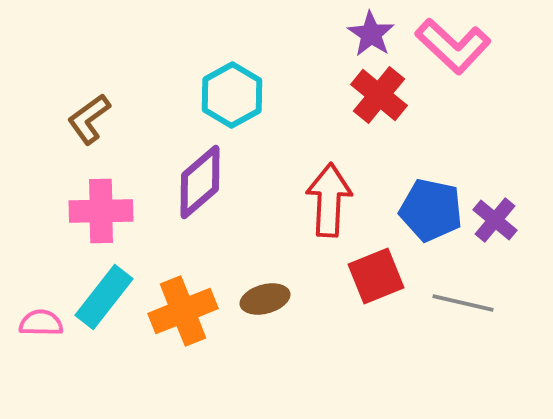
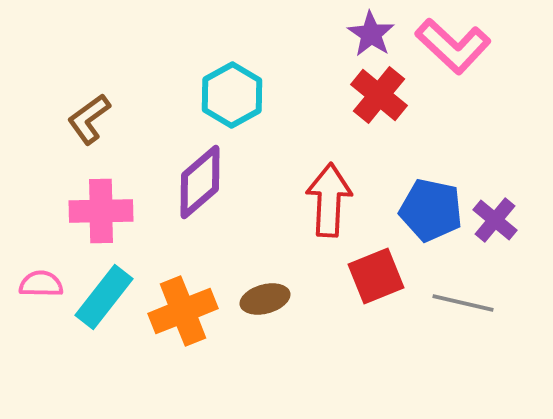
pink semicircle: moved 39 px up
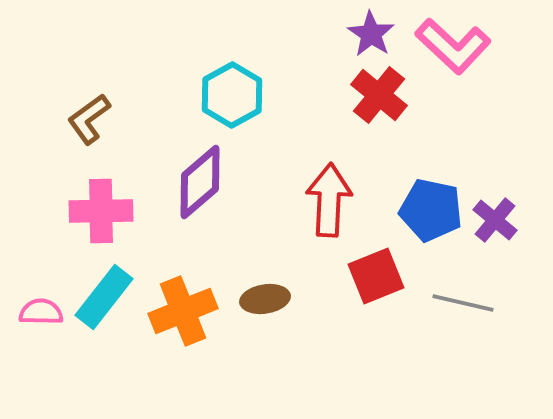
pink semicircle: moved 28 px down
brown ellipse: rotated 6 degrees clockwise
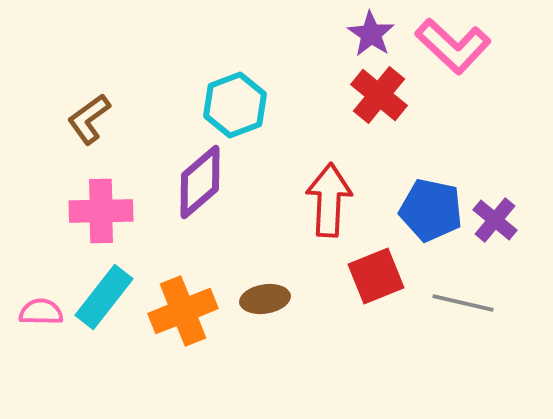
cyan hexagon: moved 3 px right, 10 px down; rotated 8 degrees clockwise
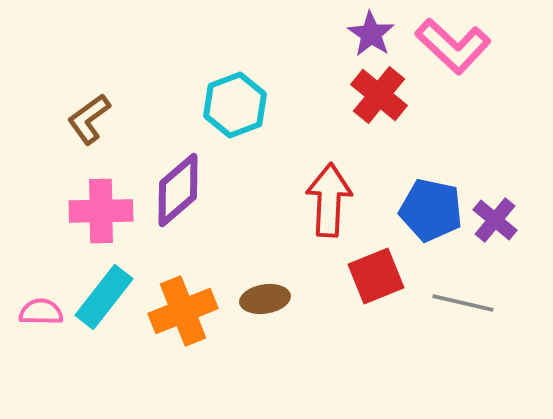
purple diamond: moved 22 px left, 8 px down
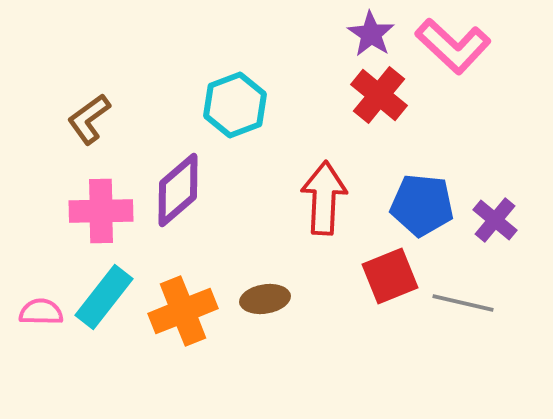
red arrow: moved 5 px left, 2 px up
blue pentagon: moved 9 px left, 5 px up; rotated 6 degrees counterclockwise
red square: moved 14 px right
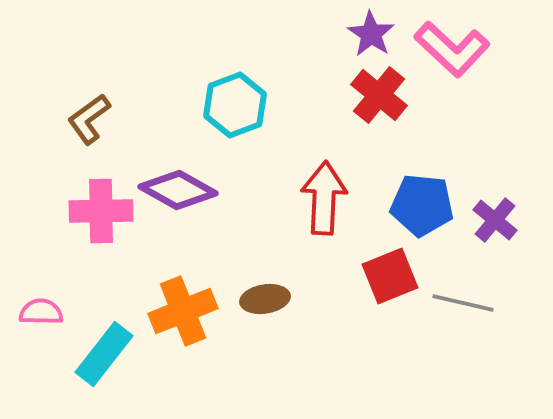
pink L-shape: moved 1 px left, 3 px down
purple diamond: rotated 70 degrees clockwise
cyan rectangle: moved 57 px down
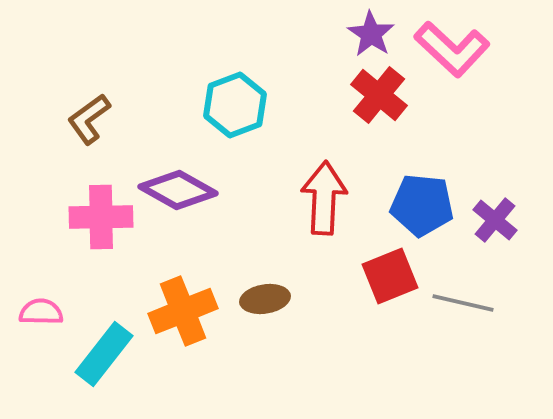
pink cross: moved 6 px down
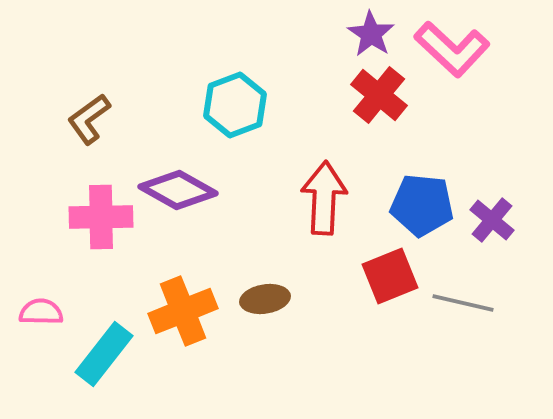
purple cross: moved 3 px left
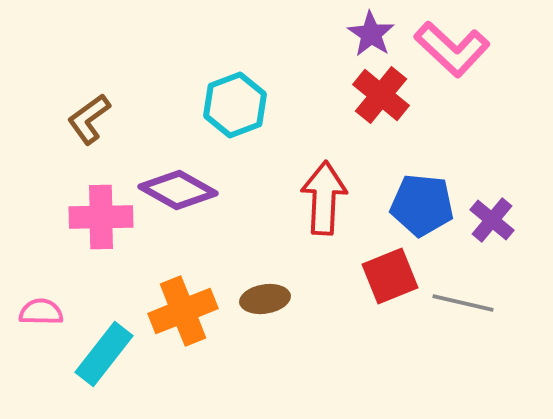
red cross: moved 2 px right
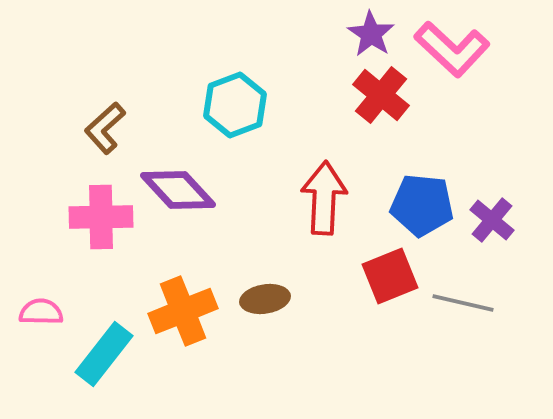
brown L-shape: moved 16 px right, 9 px down; rotated 6 degrees counterclockwise
purple diamond: rotated 18 degrees clockwise
